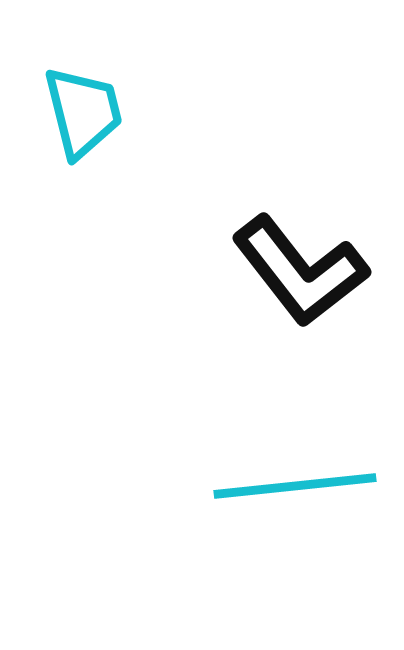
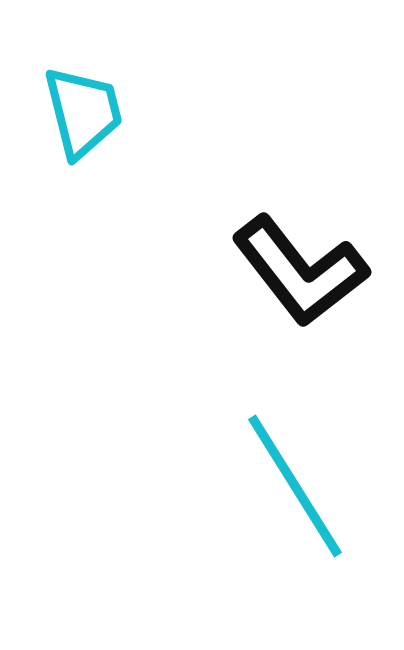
cyan line: rotated 64 degrees clockwise
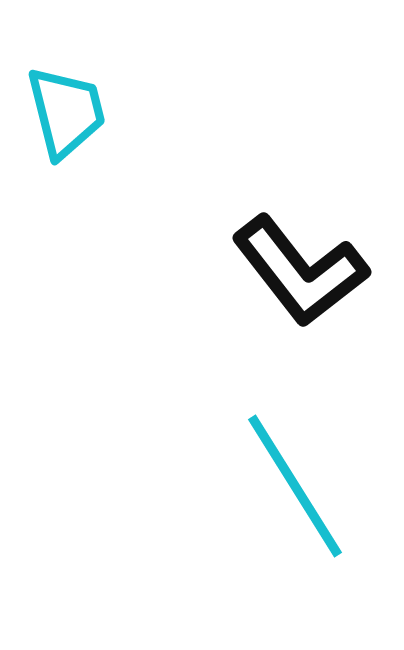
cyan trapezoid: moved 17 px left
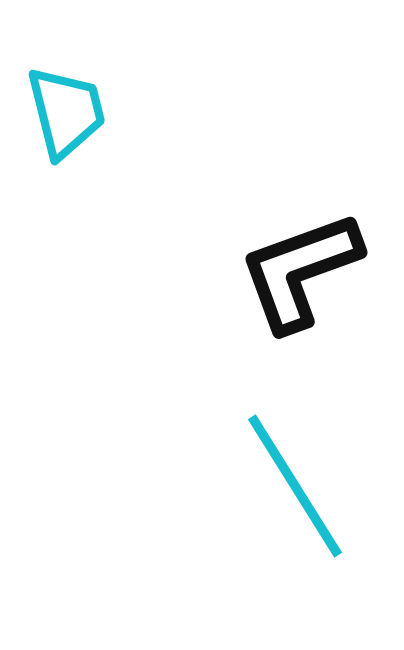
black L-shape: rotated 108 degrees clockwise
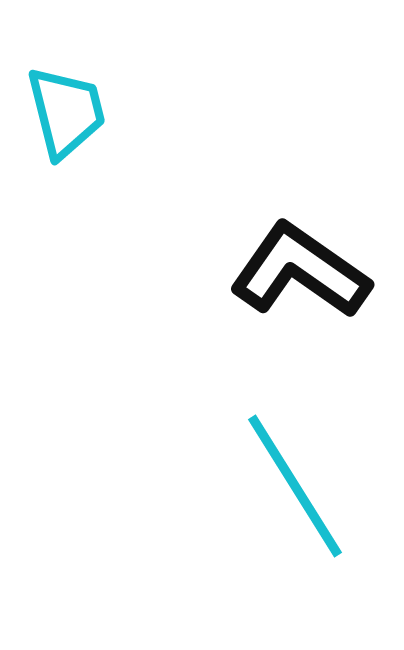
black L-shape: rotated 55 degrees clockwise
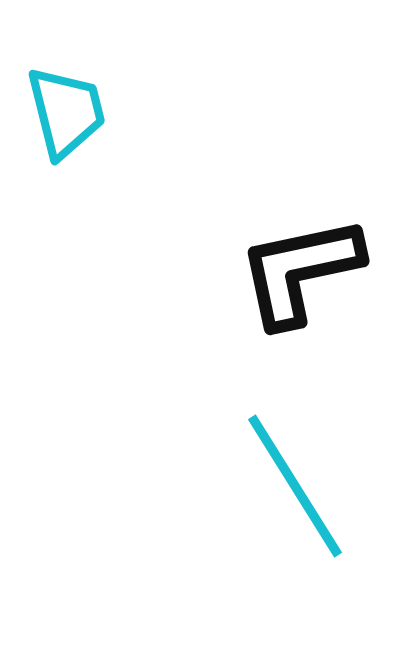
black L-shape: rotated 47 degrees counterclockwise
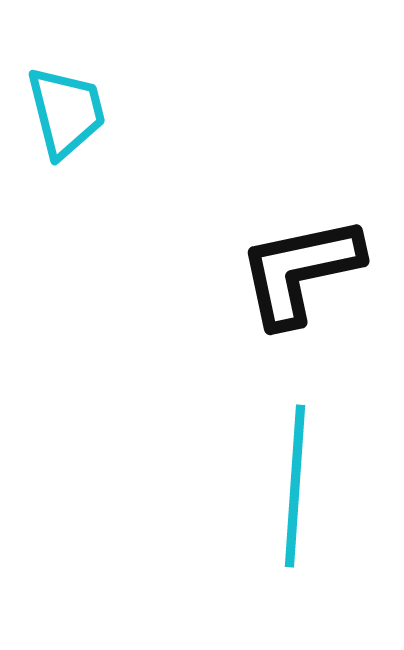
cyan line: rotated 36 degrees clockwise
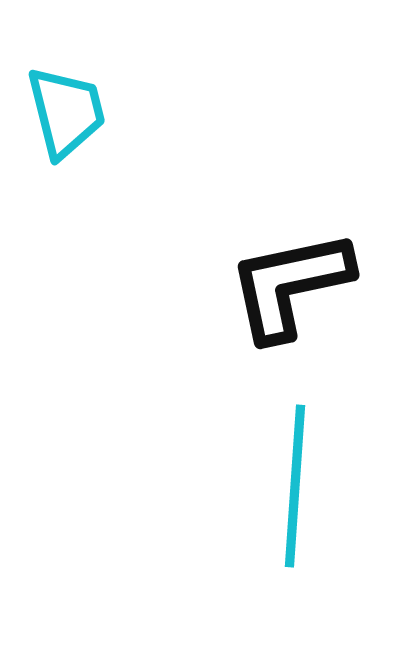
black L-shape: moved 10 px left, 14 px down
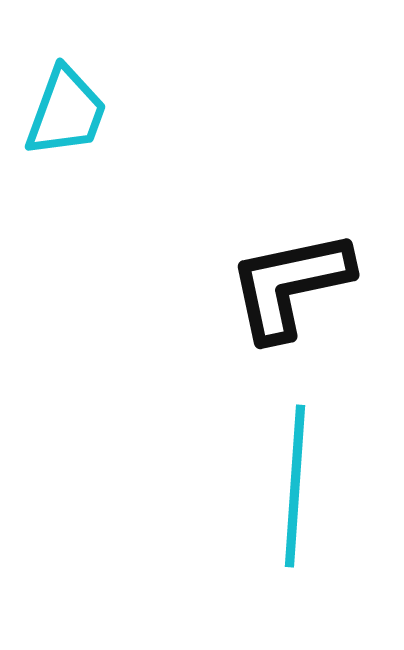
cyan trapezoid: rotated 34 degrees clockwise
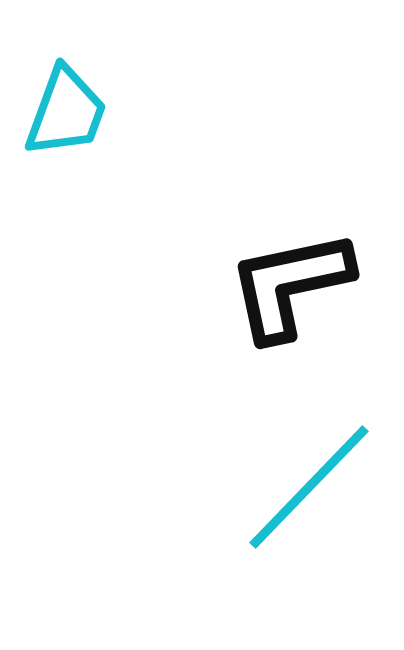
cyan line: moved 14 px right, 1 px down; rotated 40 degrees clockwise
